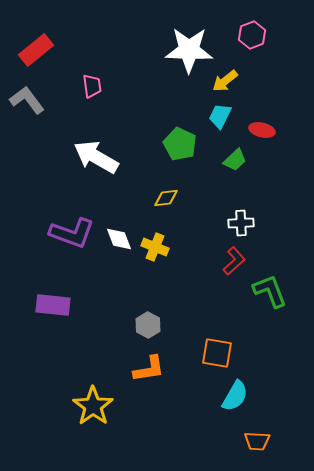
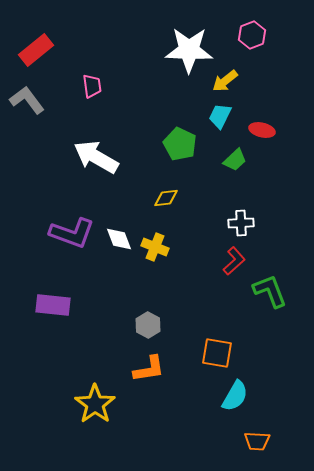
yellow star: moved 2 px right, 2 px up
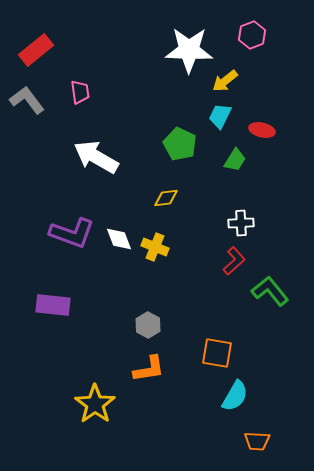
pink trapezoid: moved 12 px left, 6 px down
green trapezoid: rotated 15 degrees counterclockwise
green L-shape: rotated 18 degrees counterclockwise
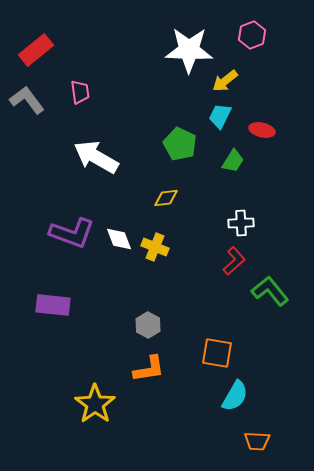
green trapezoid: moved 2 px left, 1 px down
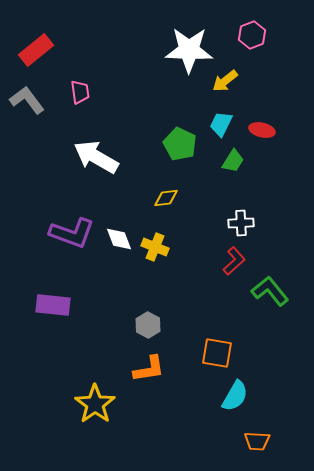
cyan trapezoid: moved 1 px right, 8 px down
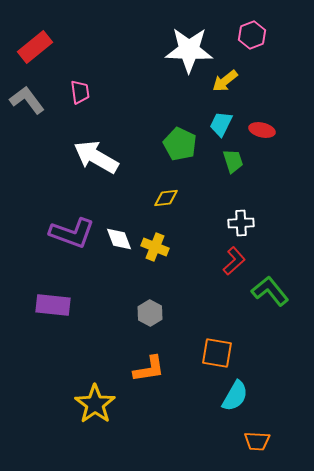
red rectangle: moved 1 px left, 3 px up
green trapezoid: rotated 50 degrees counterclockwise
gray hexagon: moved 2 px right, 12 px up
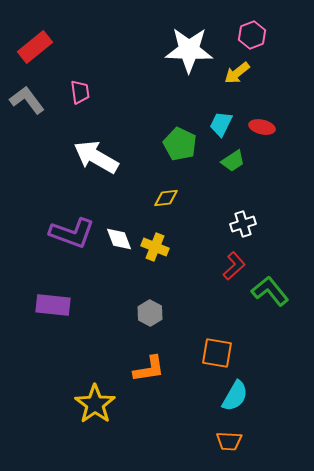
yellow arrow: moved 12 px right, 8 px up
red ellipse: moved 3 px up
green trapezoid: rotated 75 degrees clockwise
white cross: moved 2 px right, 1 px down; rotated 15 degrees counterclockwise
red L-shape: moved 5 px down
orange trapezoid: moved 28 px left
